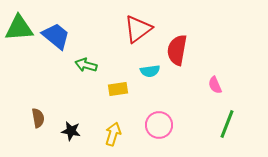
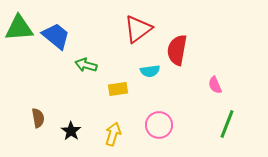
black star: rotated 24 degrees clockwise
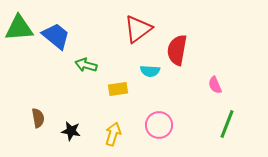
cyan semicircle: rotated 12 degrees clockwise
black star: rotated 24 degrees counterclockwise
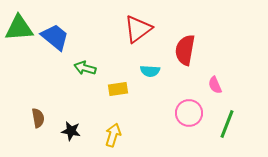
blue trapezoid: moved 1 px left, 1 px down
red semicircle: moved 8 px right
green arrow: moved 1 px left, 3 px down
pink circle: moved 30 px right, 12 px up
yellow arrow: moved 1 px down
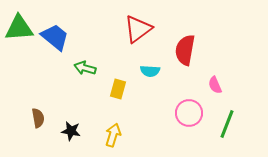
yellow rectangle: rotated 66 degrees counterclockwise
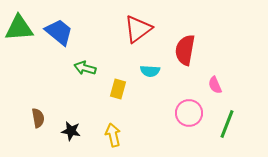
blue trapezoid: moved 4 px right, 5 px up
yellow arrow: rotated 30 degrees counterclockwise
